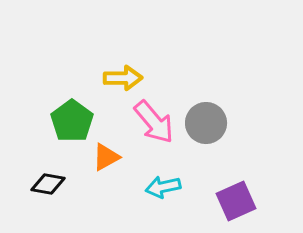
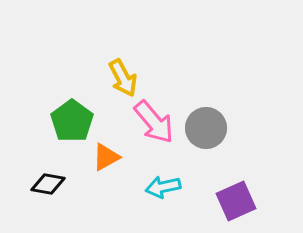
yellow arrow: rotated 63 degrees clockwise
gray circle: moved 5 px down
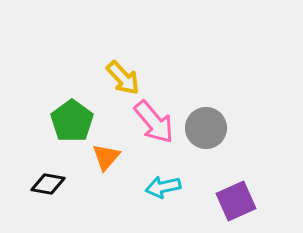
yellow arrow: rotated 15 degrees counterclockwise
orange triangle: rotated 20 degrees counterclockwise
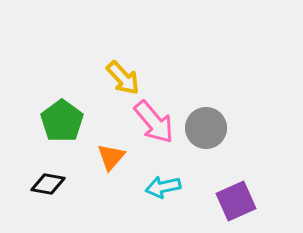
green pentagon: moved 10 px left
orange triangle: moved 5 px right
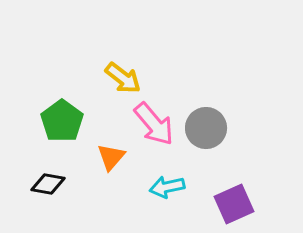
yellow arrow: rotated 9 degrees counterclockwise
pink arrow: moved 2 px down
cyan arrow: moved 4 px right
purple square: moved 2 px left, 3 px down
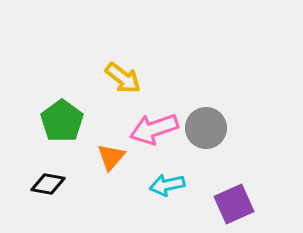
pink arrow: moved 5 px down; rotated 111 degrees clockwise
cyan arrow: moved 2 px up
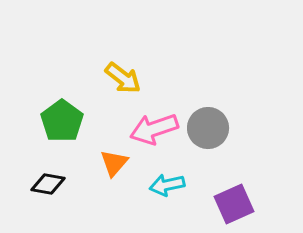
gray circle: moved 2 px right
orange triangle: moved 3 px right, 6 px down
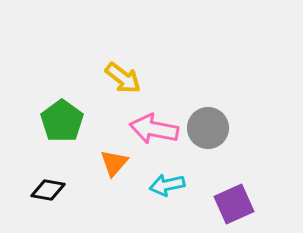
pink arrow: rotated 30 degrees clockwise
black diamond: moved 6 px down
